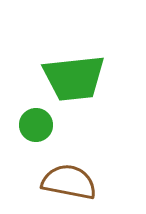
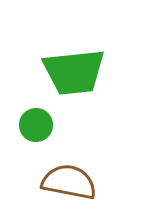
green trapezoid: moved 6 px up
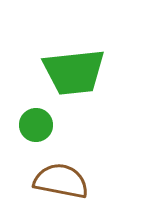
brown semicircle: moved 8 px left, 1 px up
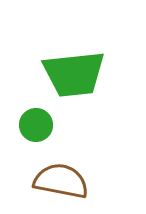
green trapezoid: moved 2 px down
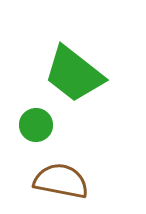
green trapezoid: rotated 44 degrees clockwise
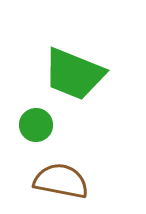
green trapezoid: rotated 16 degrees counterclockwise
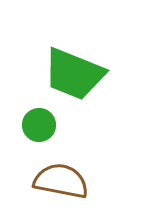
green circle: moved 3 px right
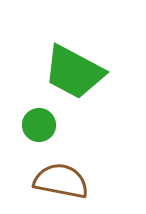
green trapezoid: moved 2 px up; rotated 6 degrees clockwise
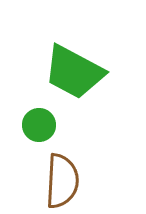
brown semicircle: moved 1 px right; rotated 82 degrees clockwise
